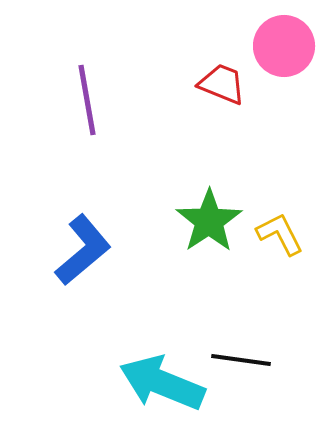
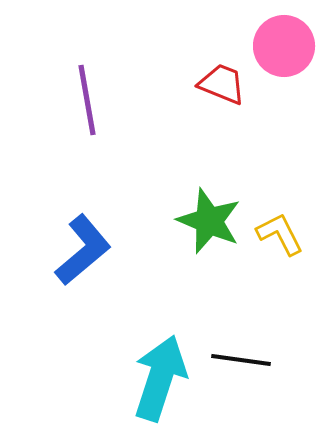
green star: rotated 16 degrees counterclockwise
cyan arrow: moved 2 px left, 5 px up; rotated 86 degrees clockwise
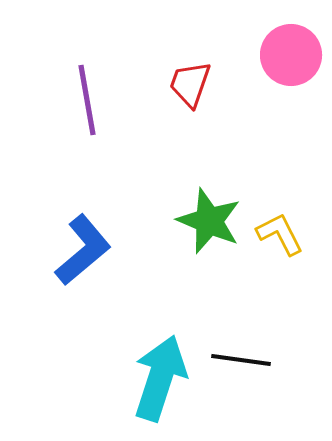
pink circle: moved 7 px right, 9 px down
red trapezoid: moved 32 px left; rotated 93 degrees counterclockwise
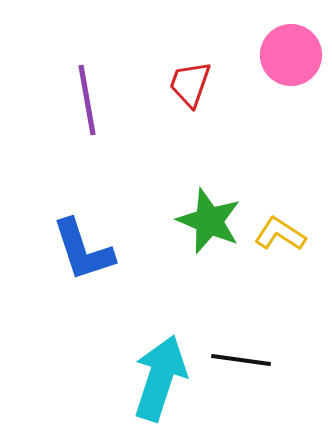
yellow L-shape: rotated 30 degrees counterclockwise
blue L-shape: rotated 112 degrees clockwise
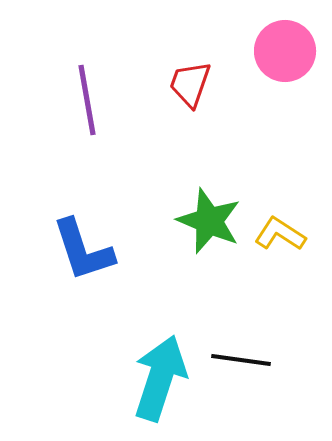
pink circle: moved 6 px left, 4 px up
